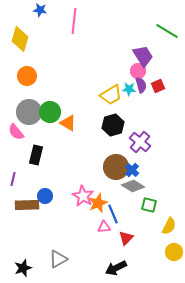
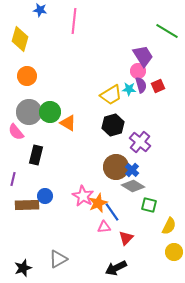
blue line: moved 1 px left, 2 px up; rotated 12 degrees counterclockwise
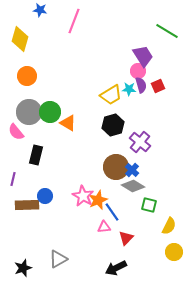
pink line: rotated 15 degrees clockwise
orange star: moved 3 px up
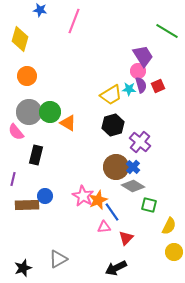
blue cross: moved 1 px right, 3 px up
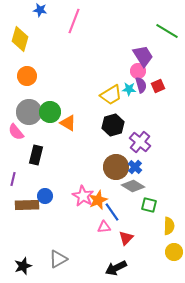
blue cross: moved 2 px right
yellow semicircle: rotated 24 degrees counterclockwise
black star: moved 2 px up
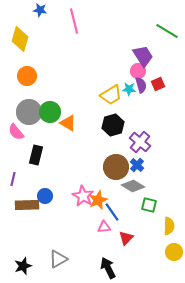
pink line: rotated 35 degrees counterclockwise
red square: moved 2 px up
blue cross: moved 2 px right, 2 px up
black arrow: moved 8 px left; rotated 90 degrees clockwise
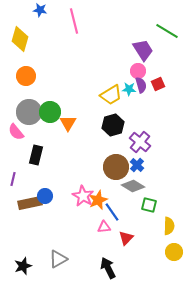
purple trapezoid: moved 6 px up
orange circle: moved 1 px left
orange triangle: rotated 30 degrees clockwise
brown rectangle: moved 3 px right, 2 px up; rotated 10 degrees counterclockwise
